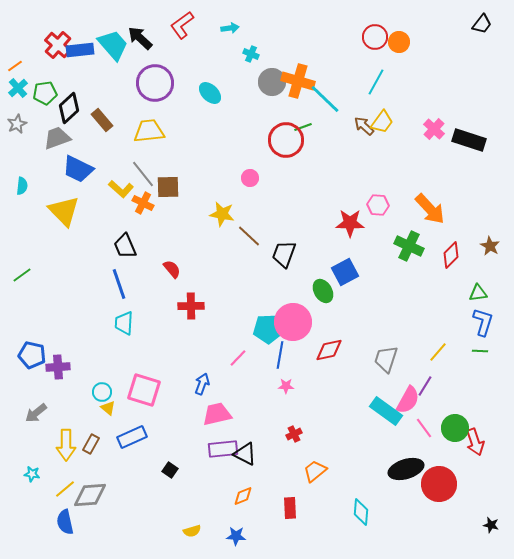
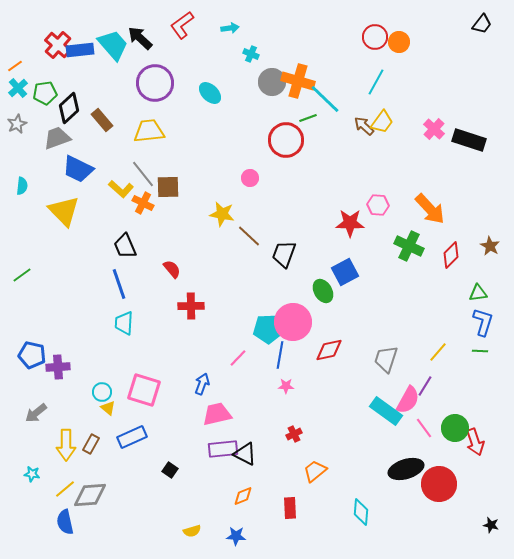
green line at (303, 127): moved 5 px right, 9 px up
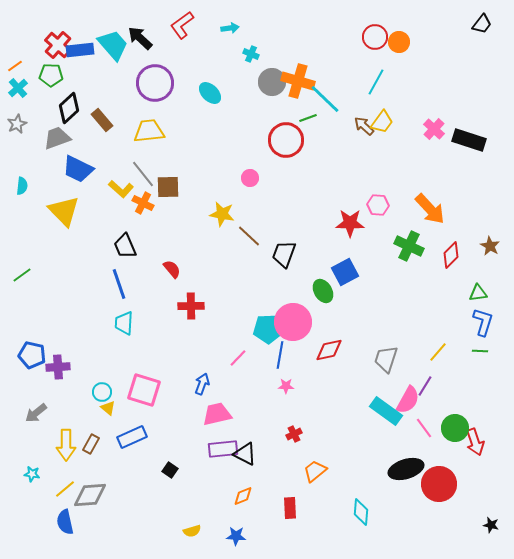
green pentagon at (45, 93): moved 6 px right, 18 px up; rotated 10 degrees clockwise
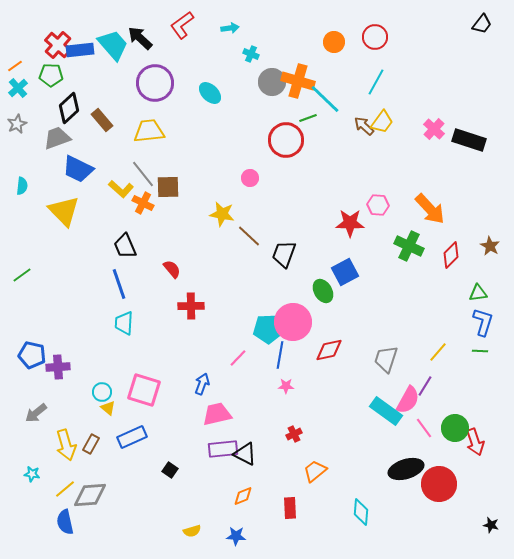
orange circle at (399, 42): moved 65 px left
yellow arrow at (66, 445): rotated 16 degrees counterclockwise
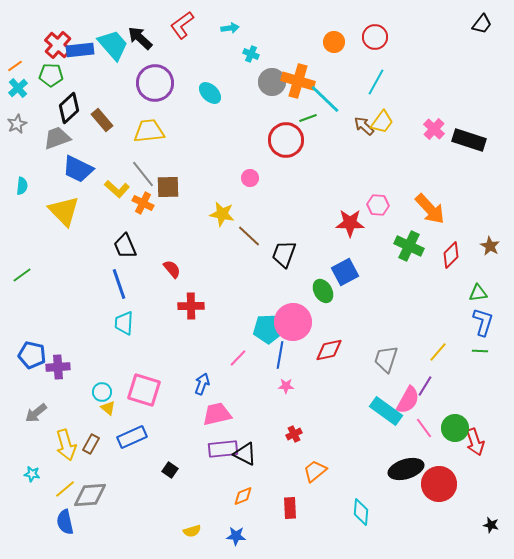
yellow L-shape at (121, 189): moved 4 px left
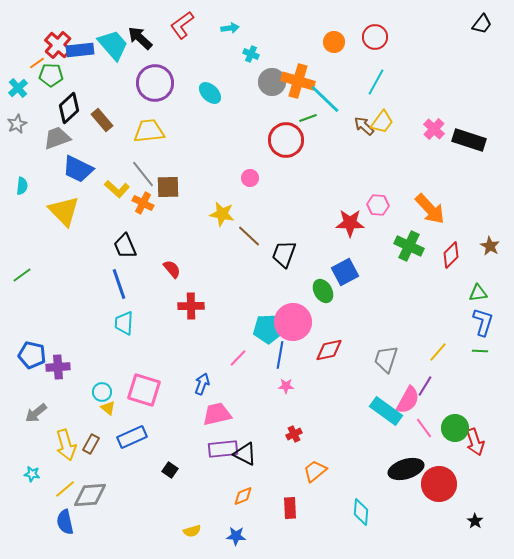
orange line at (15, 66): moved 22 px right, 3 px up
black star at (491, 525): moved 16 px left, 4 px up; rotated 21 degrees clockwise
